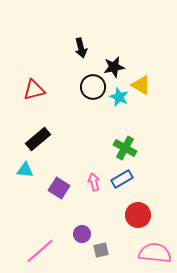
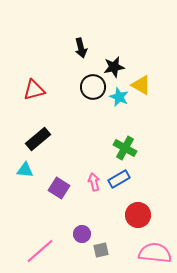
blue rectangle: moved 3 px left
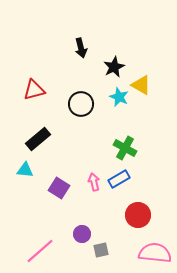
black star: rotated 15 degrees counterclockwise
black circle: moved 12 px left, 17 px down
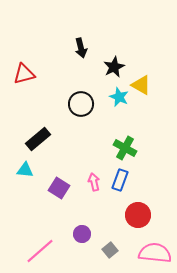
red triangle: moved 10 px left, 16 px up
blue rectangle: moved 1 px right, 1 px down; rotated 40 degrees counterclockwise
gray square: moved 9 px right; rotated 28 degrees counterclockwise
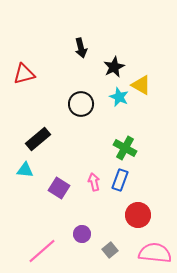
pink line: moved 2 px right
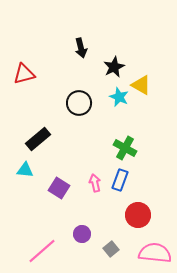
black circle: moved 2 px left, 1 px up
pink arrow: moved 1 px right, 1 px down
gray square: moved 1 px right, 1 px up
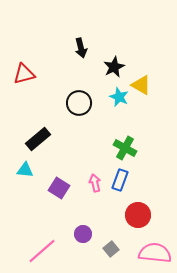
purple circle: moved 1 px right
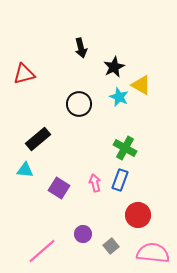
black circle: moved 1 px down
gray square: moved 3 px up
pink semicircle: moved 2 px left
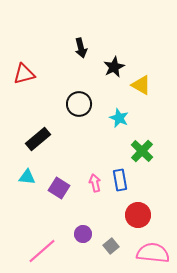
cyan star: moved 21 px down
green cross: moved 17 px right, 3 px down; rotated 15 degrees clockwise
cyan triangle: moved 2 px right, 7 px down
blue rectangle: rotated 30 degrees counterclockwise
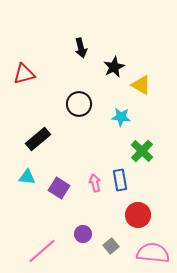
cyan star: moved 2 px right, 1 px up; rotated 18 degrees counterclockwise
